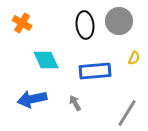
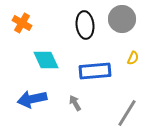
gray circle: moved 3 px right, 2 px up
yellow semicircle: moved 1 px left
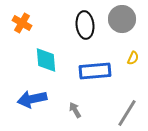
cyan diamond: rotated 20 degrees clockwise
gray arrow: moved 7 px down
